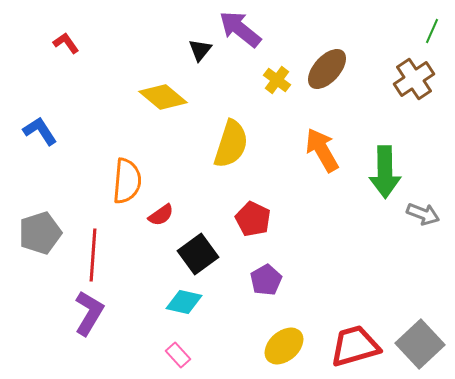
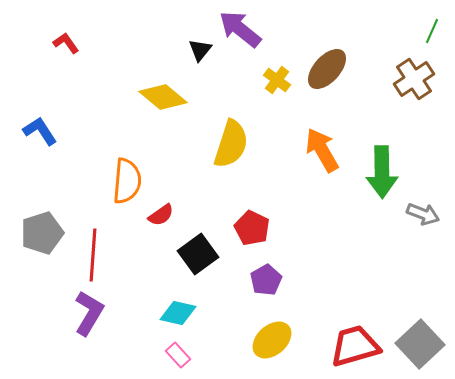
green arrow: moved 3 px left
red pentagon: moved 1 px left, 9 px down
gray pentagon: moved 2 px right
cyan diamond: moved 6 px left, 11 px down
yellow ellipse: moved 12 px left, 6 px up
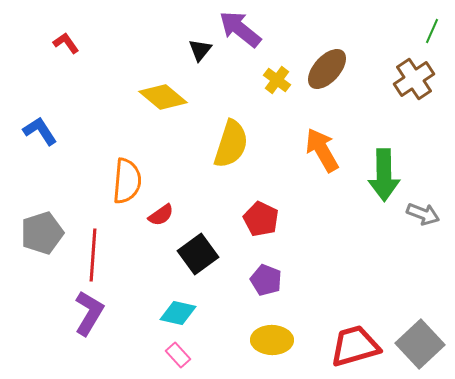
green arrow: moved 2 px right, 3 px down
red pentagon: moved 9 px right, 9 px up
purple pentagon: rotated 20 degrees counterclockwise
yellow ellipse: rotated 42 degrees clockwise
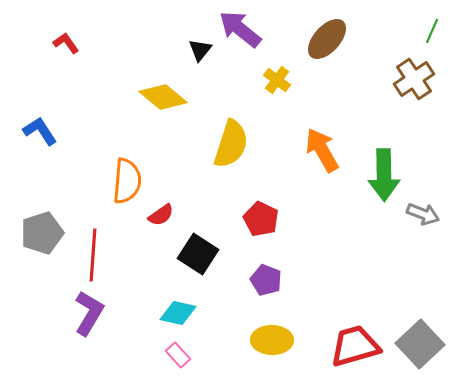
brown ellipse: moved 30 px up
black square: rotated 21 degrees counterclockwise
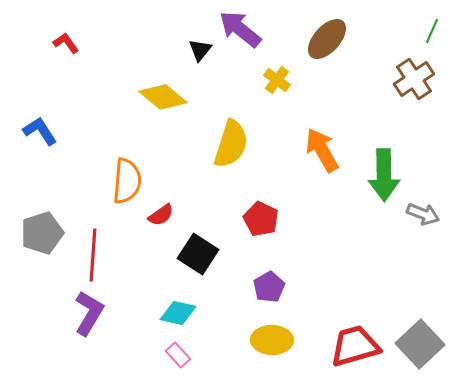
purple pentagon: moved 3 px right, 7 px down; rotated 20 degrees clockwise
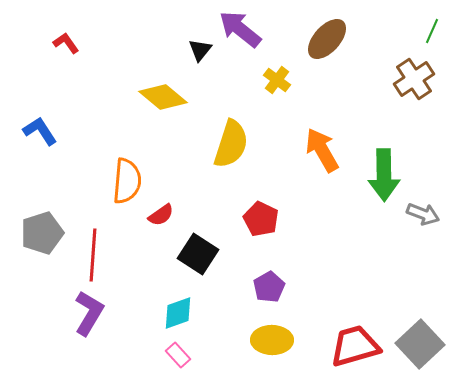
cyan diamond: rotated 33 degrees counterclockwise
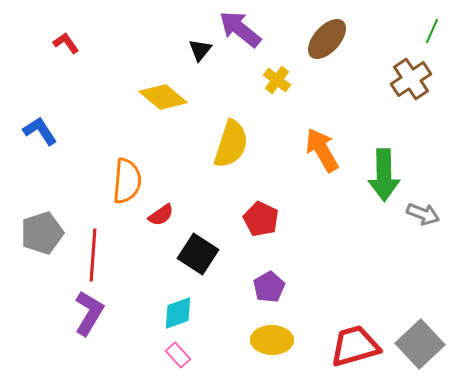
brown cross: moved 3 px left
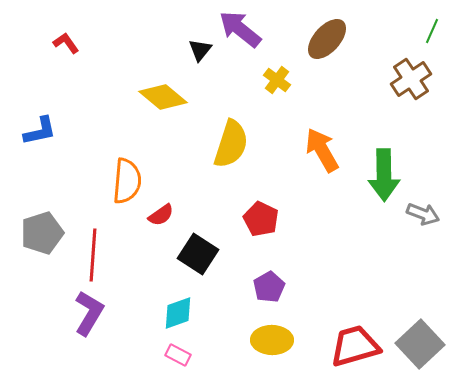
blue L-shape: rotated 111 degrees clockwise
pink rectangle: rotated 20 degrees counterclockwise
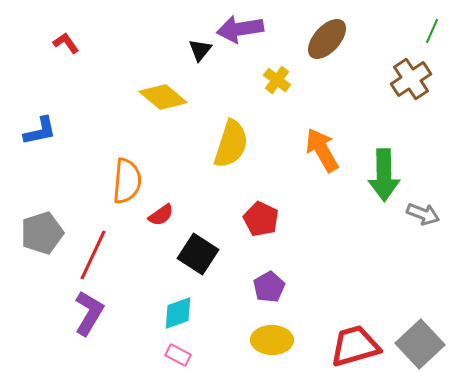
purple arrow: rotated 48 degrees counterclockwise
red line: rotated 21 degrees clockwise
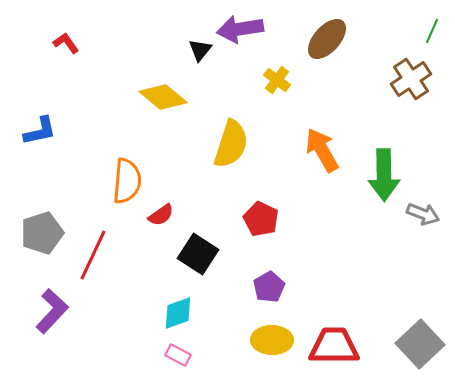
purple L-shape: moved 37 px left, 2 px up; rotated 12 degrees clockwise
red trapezoid: moved 21 px left; rotated 16 degrees clockwise
